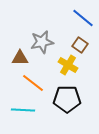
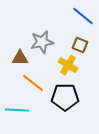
blue line: moved 2 px up
brown square: rotated 14 degrees counterclockwise
black pentagon: moved 2 px left, 2 px up
cyan line: moved 6 px left
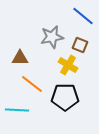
gray star: moved 10 px right, 5 px up
orange line: moved 1 px left, 1 px down
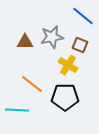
brown triangle: moved 5 px right, 16 px up
